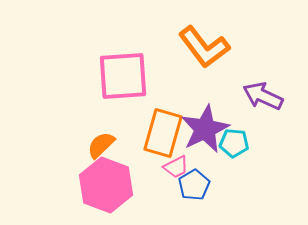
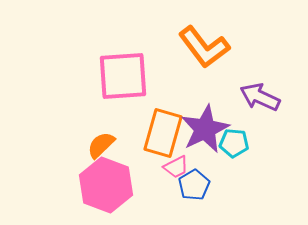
purple arrow: moved 3 px left, 1 px down
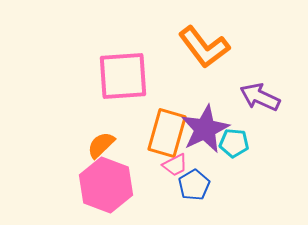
orange rectangle: moved 4 px right
pink trapezoid: moved 1 px left, 2 px up
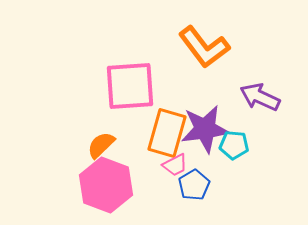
pink square: moved 7 px right, 10 px down
purple star: rotated 18 degrees clockwise
cyan pentagon: moved 2 px down
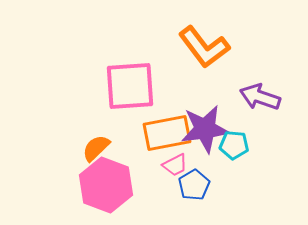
purple arrow: rotated 6 degrees counterclockwise
orange rectangle: rotated 63 degrees clockwise
orange semicircle: moved 5 px left, 3 px down
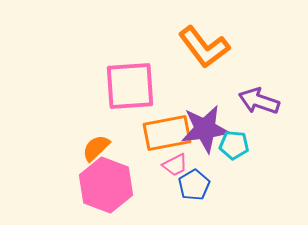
purple arrow: moved 1 px left, 4 px down
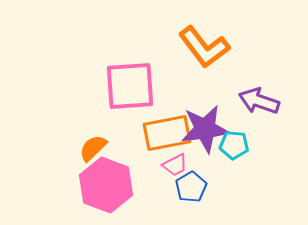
orange semicircle: moved 3 px left
blue pentagon: moved 3 px left, 2 px down
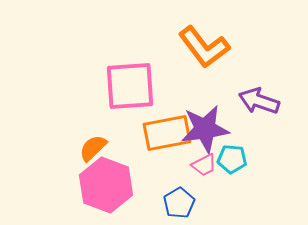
cyan pentagon: moved 2 px left, 14 px down
pink trapezoid: moved 29 px right
blue pentagon: moved 12 px left, 16 px down
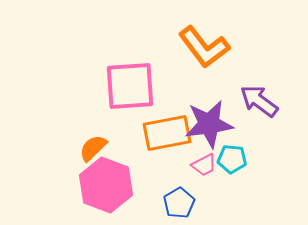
purple arrow: rotated 18 degrees clockwise
purple star: moved 4 px right, 5 px up
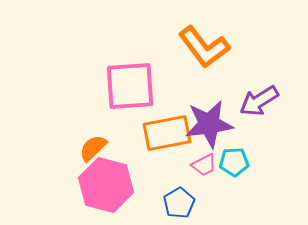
purple arrow: rotated 69 degrees counterclockwise
cyan pentagon: moved 2 px right, 3 px down; rotated 8 degrees counterclockwise
pink hexagon: rotated 6 degrees counterclockwise
